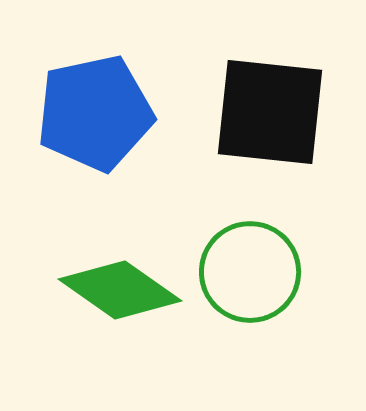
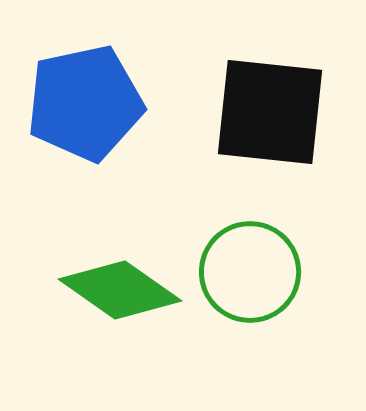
blue pentagon: moved 10 px left, 10 px up
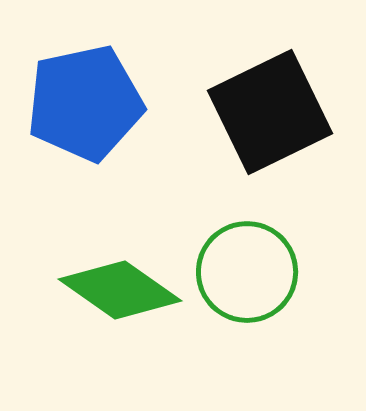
black square: rotated 32 degrees counterclockwise
green circle: moved 3 px left
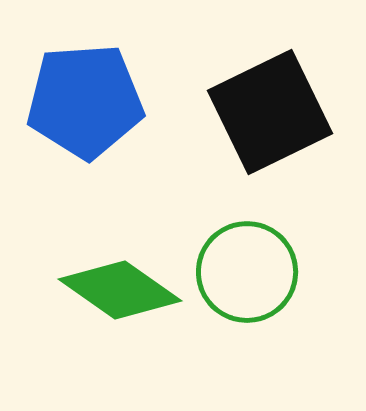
blue pentagon: moved 2 px up; rotated 8 degrees clockwise
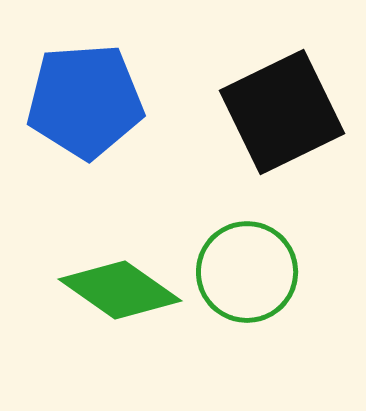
black square: moved 12 px right
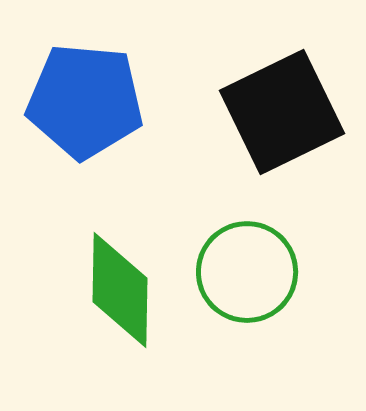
blue pentagon: rotated 9 degrees clockwise
green diamond: rotated 56 degrees clockwise
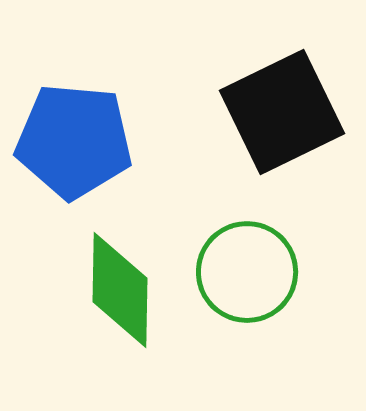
blue pentagon: moved 11 px left, 40 px down
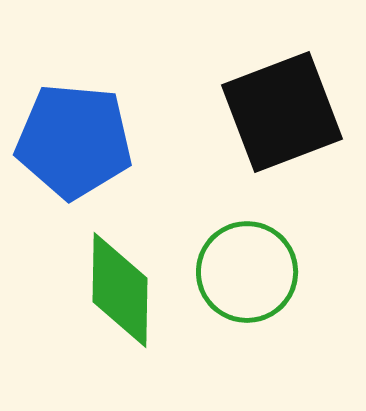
black square: rotated 5 degrees clockwise
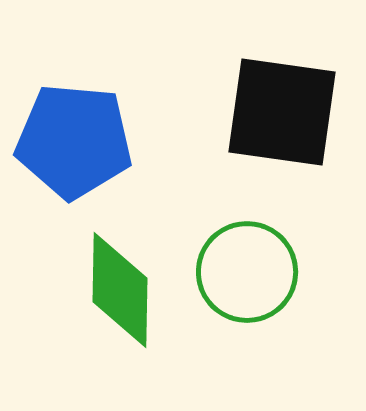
black square: rotated 29 degrees clockwise
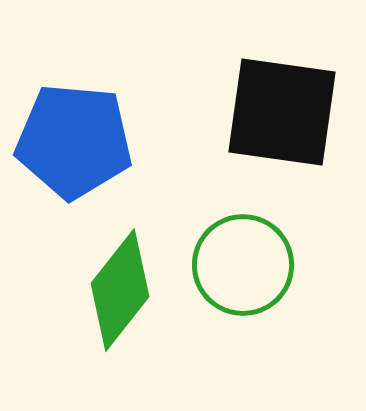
green circle: moved 4 px left, 7 px up
green diamond: rotated 37 degrees clockwise
